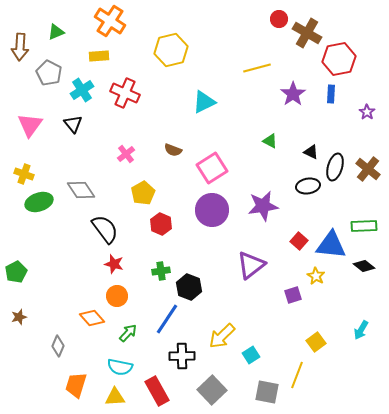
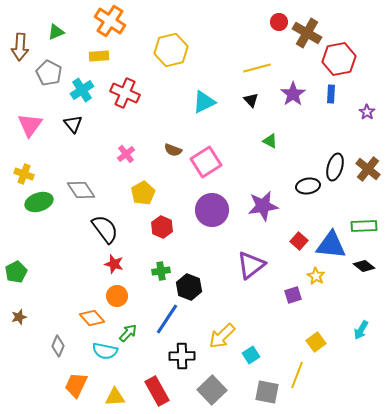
red circle at (279, 19): moved 3 px down
black triangle at (311, 152): moved 60 px left, 52 px up; rotated 21 degrees clockwise
pink square at (212, 168): moved 6 px left, 6 px up
red hexagon at (161, 224): moved 1 px right, 3 px down
cyan semicircle at (120, 367): moved 15 px left, 16 px up
orange trapezoid at (76, 385): rotated 8 degrees clockwise
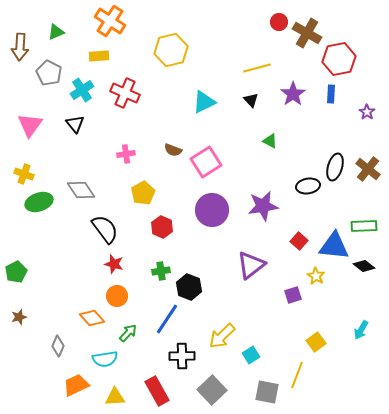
black triangle at (73, 124): moved 2 px right
pink cross at (126, 154): rotated 30 degrees clockwise
blue triangle at (331, 245): moved 3 px right, 1 px down
cyan semicircle at (105, 351): moved 8 px down; rotated 20 degrees counterclockwise
orange trapezoid at (76, 385): rotated 40 degrees clockwise
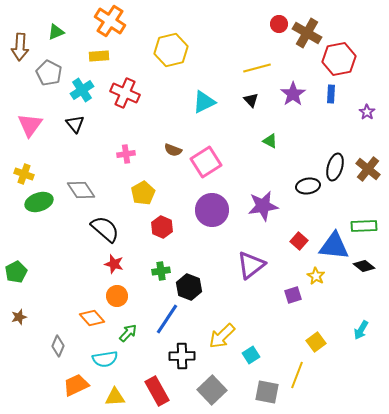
red circle at (279, 22): moved 2 px down
black semicircle at (105, 229): rotated 12 degrees counterclockwise
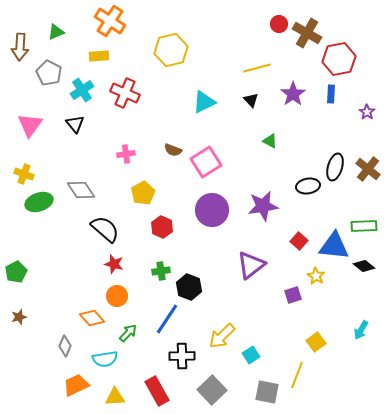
gray diamond at (58, 346): moved 7 px right
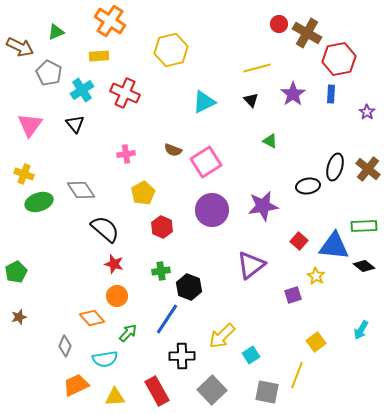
brown arrow at (20, 47): rotated 68 degrees counterclockwise
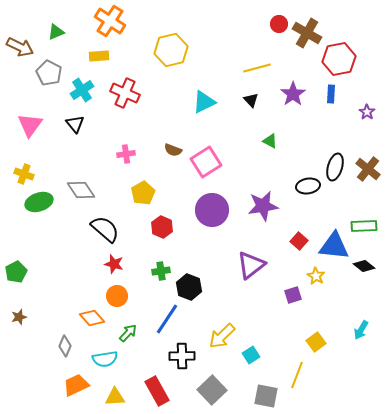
gray square at (267, 392): moved 1 px left, 4 px down
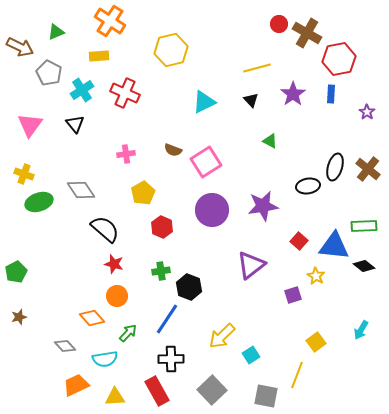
gray diamond at (65, 346): rotated 65 degrees counterclockwise
black cross at (182, 356): moved 11 px left, 3 px down
